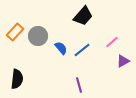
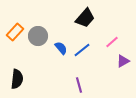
black trapezoid: moved 2 px right, 2 px down
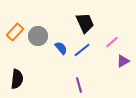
black trapezoid: moved 5 px down; rotated 65 degrees counterclockwise
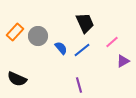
black semicircle: rotated 108 degrees clockwise
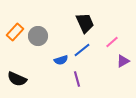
blue semicircle: moved 12 px down; rotated 112 degrees clockwise
purple line: moved 2 px left, 6 px up
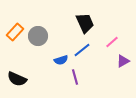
purple line: moved 2 px left, 2 px up
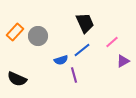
purple line: moved 1 px left, 2 px up
